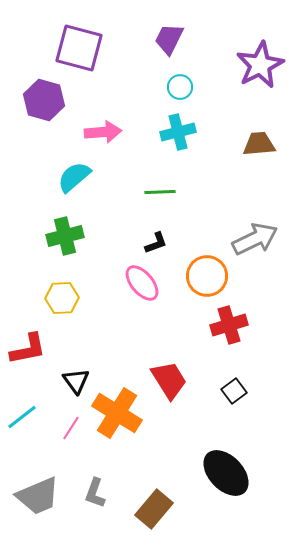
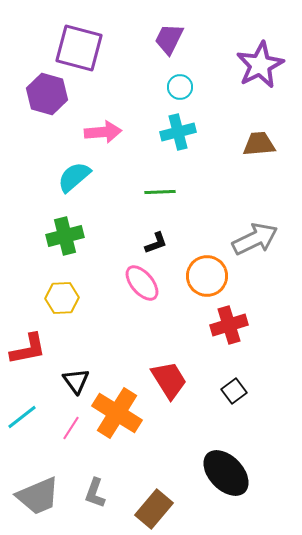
purple hexagon: moved 3 px right, 6 px up
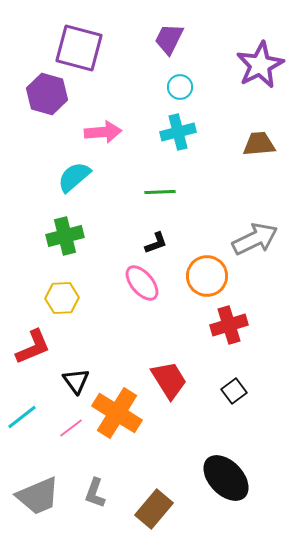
red L-shape: moved 5 px right, 2 px up; rotated 12 degrees counterclockwise
pink line: rotated 20 degrees clockwise
black ellipse: moved 5 px down
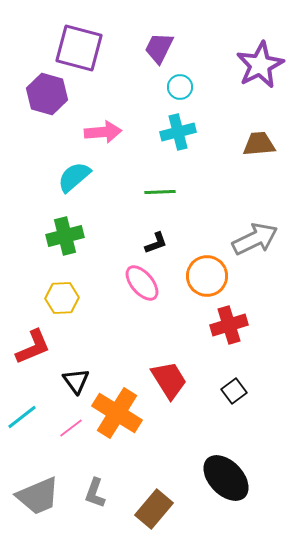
purple trapezoid: moved 10 px left, 9 px down
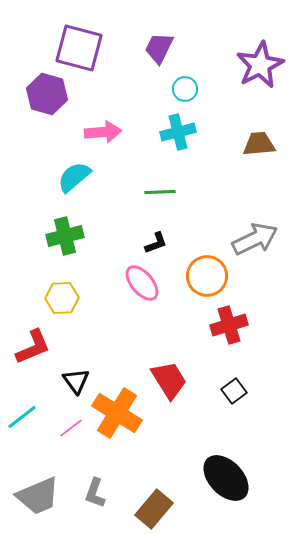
cyan circle: moved 5 px right, 2 px down
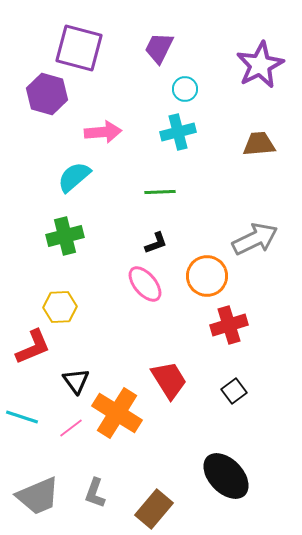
pink ellipse: moved 3 px right, 1 px down
yellow hexagon: moved 2 px left, 9 px down
cyan line: rotated 56 degrees clockwise
black ellipse: moved 2 px up
